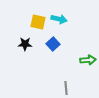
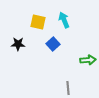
cyan arrow: moved 5 px right, 1 px down; rotated 126 degrees counterclockwise
black star: moved 7 px left
gray line: moved 2 px right
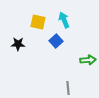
blue square: moved 3 px right, 3 px up
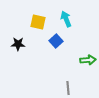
cyan arrow: moved 2 px right, 1 px up
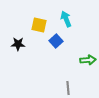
yellow square: moved 1 px right, 3 px down
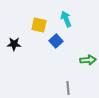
black star: moved 4 px left
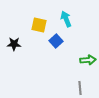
gray line: moved 12 px right
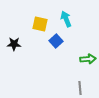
yellow square: moved 1 px right, 1 px up
green arrow: moved 1 px up
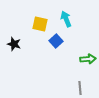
black star: rotated 16 degrees clockwise
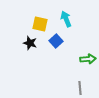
black star: moved 16 px right, 1 px up
